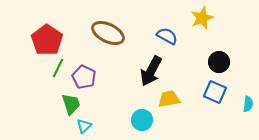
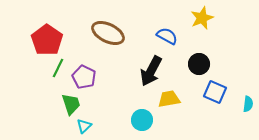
black circle: moved 20 px left, 2 px down
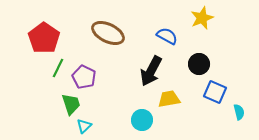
red pentagon: moved 3 px left, 2 px up
cyan semicircle: moved 9 px left, 8 px down; rotated 21 degrees counterclockwise
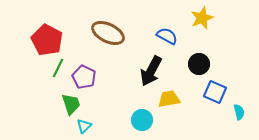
red pentagon: moved 3 px right, 2 px down; rotated 8 degrees counterclockwise
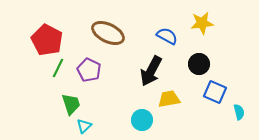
yellow star: moved 5 px down; rotated 15 degrees clockwise
purple pentagon: moved 5 px right, 7 px up
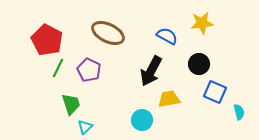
cyan triangle: moved 1 px right, 1 px down
